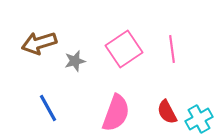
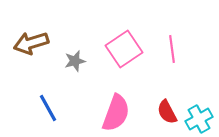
brown arrow: moved 8 px left
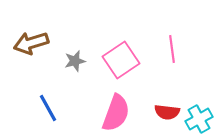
pink square: moved 3 px left, 11 px down
red semicircle: rotated 55 degrees counterclockwise
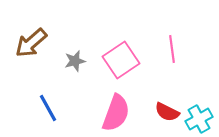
brown arrow: rotated 24 degrees counterclockwise
red semicircle: rotated 20 degrees clockwise
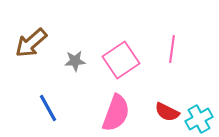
pink line: rotated 16 degrees clockwise
gray star: rotated 10 degrees clockwise
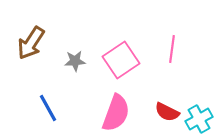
brown arrow: rotated 16 degrees counterclockwise
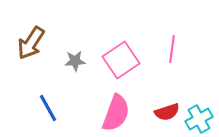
red semicircle: rotated 45 degrees counterclockwise
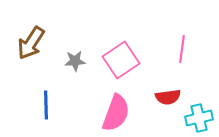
pink line: moved 10 px right
blue line: moved 2 px left, 3 px up; rotated 28 degrees clockwise
red semicircle: moved 1 px right, 15 px up; rotated 10 degrees clockwise
cyan cross: moved 1 px up; rotated 16 degrees clockwise
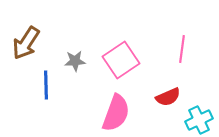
brown arrow: moved 5 px left
red semicircle: rotated 15 degrees counterclockwise
blue line: moved 20 px up
cyan cross: moved 2 px down; rotated 12 degrees counterclockwise
